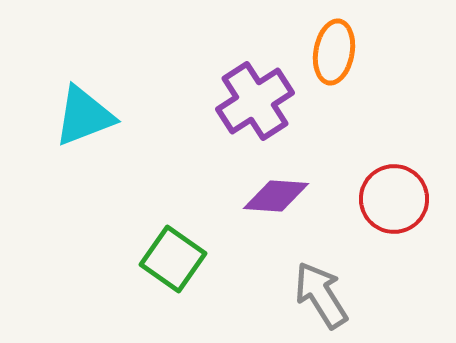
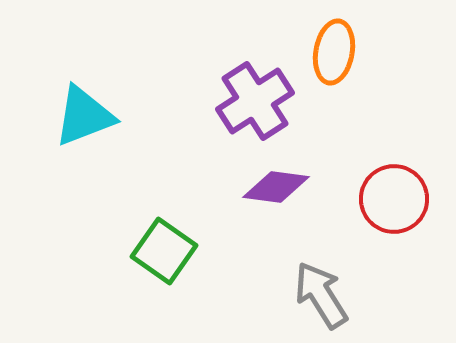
purple diamond: moved 9 px up; rotated 4 degrees clockwise
green square: moved 9 px left, 8 px up
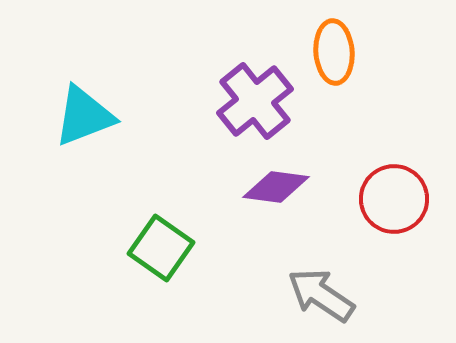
orange ellipse: rotated 14 degrees counterclockwise
purple cross: rotated 6 degrees counterclockwise
green square: moved 3 px left, 3 px up
gray arrow: rotated 24 degrees counterclockwise
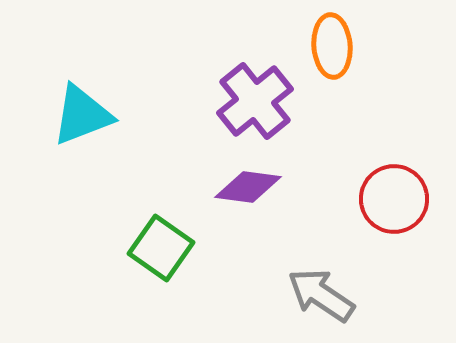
orange ellipse: moved 2 px left, 6 px up
cyan triangle: moved 2 px left, 1 px up
purple diamond: moved 28 px left
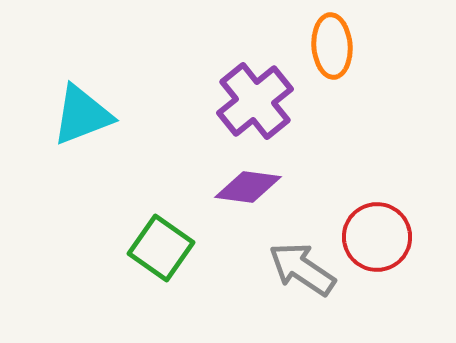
red circle: moved 17 px left, 38 px down
gray arrow: moved 19 px left, 26 px up
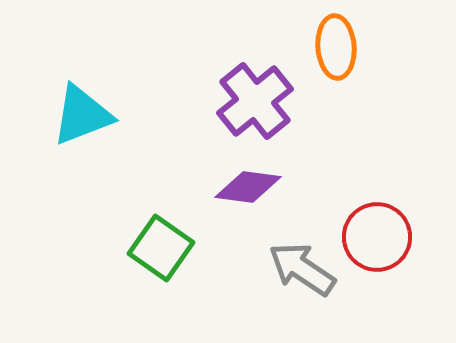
orange ellipse: moved 4 px right, 1 px down
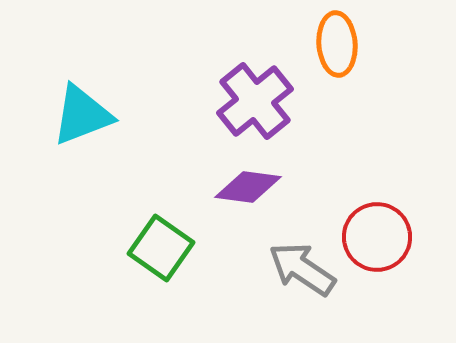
orange ellipse: moved 1 px right, 3 px up
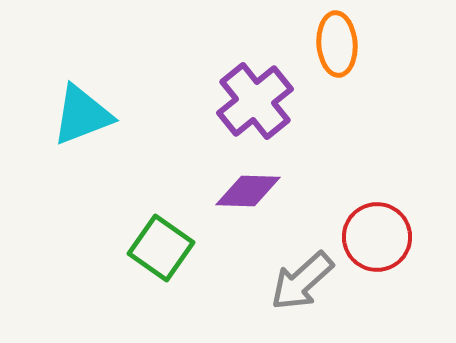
purple diamond: moved 4 px down; rotated 6 degrees counterclockwise
gray arrow: moved 12 px down; rotated 76 degrees counterclockwise
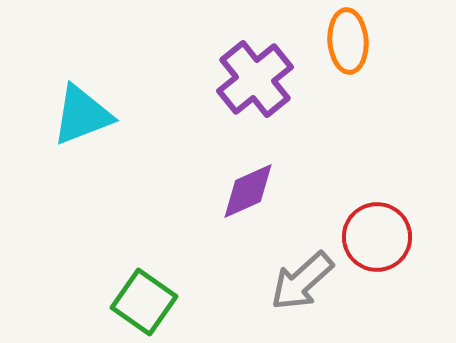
orange ellipse: moved 11 px right, 3 px up
purple cross: moved 22 px up
purple diamond: rotated 26 degrees counterclockwise
green square: moved 17 px left, 54 px down
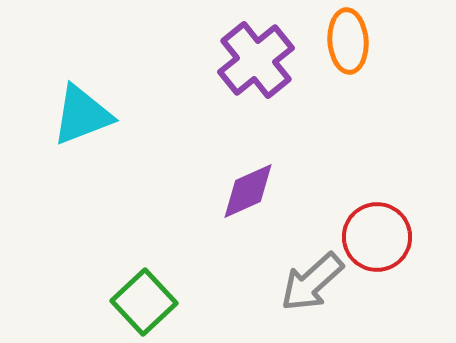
purple cross: moved 1 px right, 19 px up
gray arrow: moved 10 px right, 1 px down
green square: rotated 12 degrees clockwise
